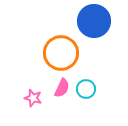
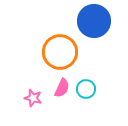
orange circle: moved 1 px left, 1 px up
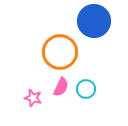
pink semicircle: moved 1 px left, 1 px up
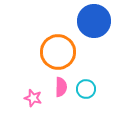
orange circle: moved 2 px left
pink semicircle: rotated 24 degrees counterclockwise
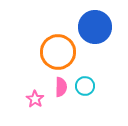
blue circle: moved 1 px right, 6 px down
cyan circle: moved 1 px left, 3 px up
pink star: moved 2 px right, 1 px down; rotated 18 degrees clockwise
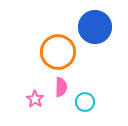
cyan circle: moved 16 px down
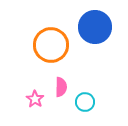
orange circle: moved 7 px left, 7 px up
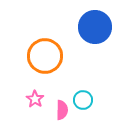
orange circle: moved 6 px left, 11 px down
pink semicircle: moved 1 px right, 23 px down
cyan circle: moved 2 px left, 2 px up
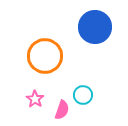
cyan circle: moved 5 px up
pink semicircle: rotated 18 degrees clockwise
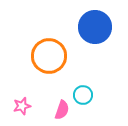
orange circle: moved 4 px right
pink star: moved 13 px left, 7 px down; rotated 24 degrees clockwise
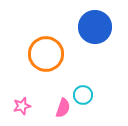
orange circle: moved 3 px left, 2 px up
pink semicircle: moved 1 px right, 2 px up
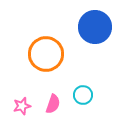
pink semicircle: moved 10 px left, 4 px up
